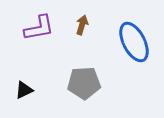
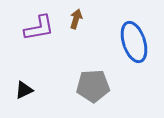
brown arrow: moved 6 px left, 6 px up
blue ellipse: rotated 9 degrees clockwise
gray pentagon: moved 9 px right, 3 px down
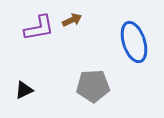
brown arrow: moved 4 px left, 1 px down; rotated 48 degrees clockwise
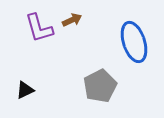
purple L-shape: rotated 84 degrees clockwise
gray pentagon: moved 7 px right; rotated 24 degrees counterclockwise
black triangle: moved 1 px right
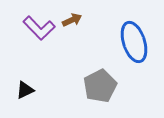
purple L-shape: rotated 28 degrees counterclockwise
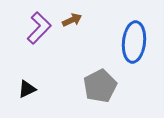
purple L-shape: rotated 92 degrees counterclockwise
blue ellipse: rotated 24 degrees clockwise
black triangle: moved 2 px right, 1 px up
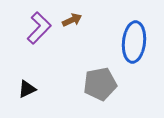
gray pentagon: moved 2 px up; rotated 16 degrees clockwise
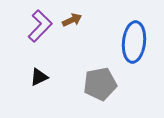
purple L-shape: moved 1 px right, 2 px up
black triangle: moved 12 px right, 12 px up
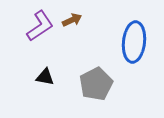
purple L-shape: rotated 12 degrees clockwise
black triangle: moved 6 px right; rotated 36 degrees clockwise
gray pentagon: moved 4 px left; rotated 16 degrees counterclockwise
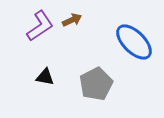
blue ellipse: rotated 51 degrees counterclockwise
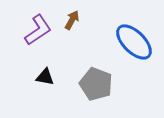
brown arrow: rotated 36 degrees counterclockwise
purple L-shape: moved 2 px left, 4 px down
gray pentagon: rotated 24 degrees counterclockwise
